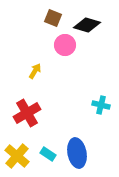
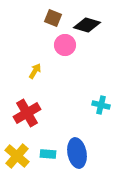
cyan rectangle: rotated 28 degrees counterclockwise
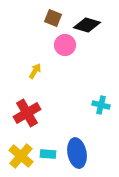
yellow cross: moved 4 px right
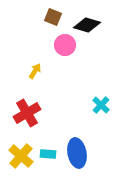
brown square: moved 1 px up
cyan cross: rotated 30 degrees clockwise
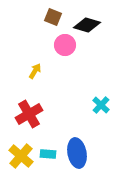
red cross: moved 2 px right, 1 px down
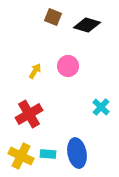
pink circle: moved 3 px right, 21 px down
cyan cross: moved 2 px down
yellow cross: rotated 15 degrees counterclockwise
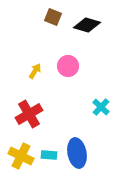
cyan rectangle: moved 1 px right, 1 px down
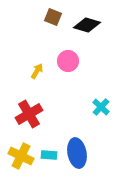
pink circle: moved 5 px up
yellow arrow: moved 2 px right
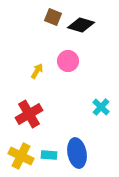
black diamond: moved 6 px left
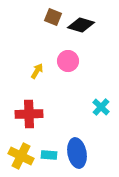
red cross: rotated 28 degrees clockwise
